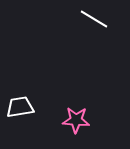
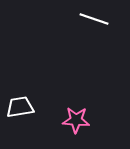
white line: rotated 12 degrees counterclockwise
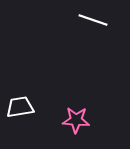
white line: moved 1 px left, 1 px down
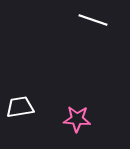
pink star: moved 1 px right, 1 px up
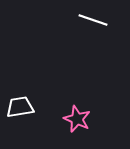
pink star: rotated 20 degrees clockwise
